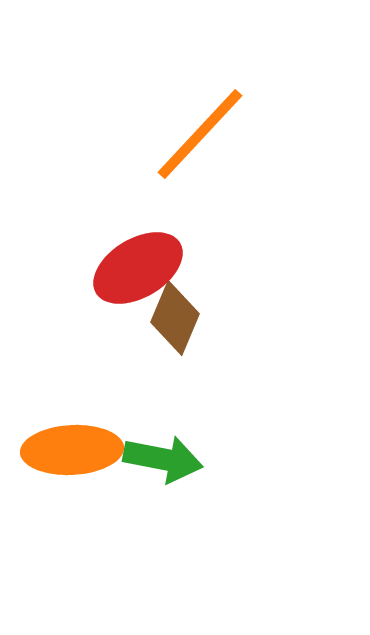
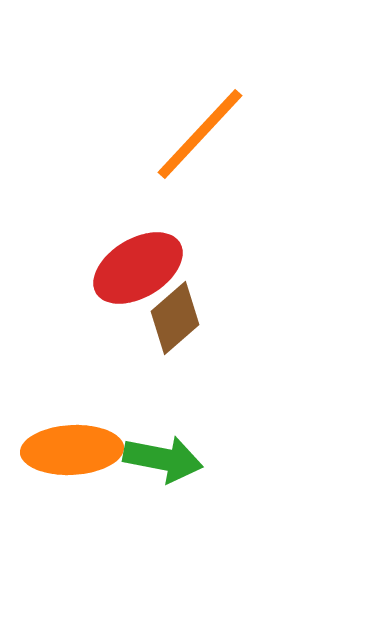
brown diamond: rotated 26 degrees clockwise
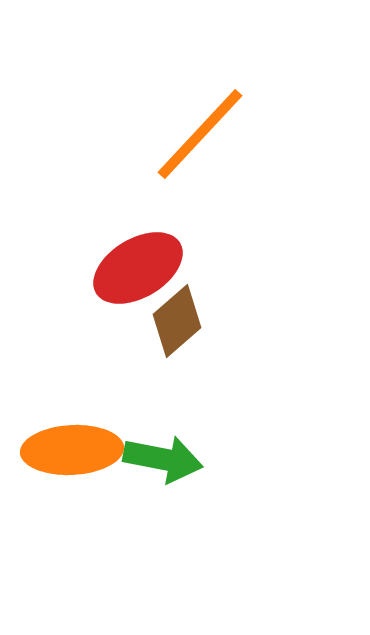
brown diamond: moved 2 px right, 3 px down
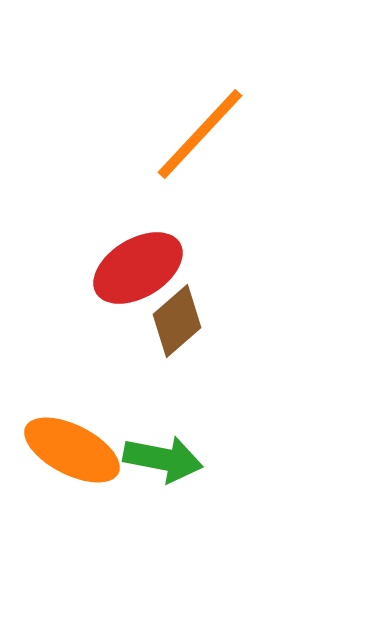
orange ellipse: rotated 30 degrees clockwise
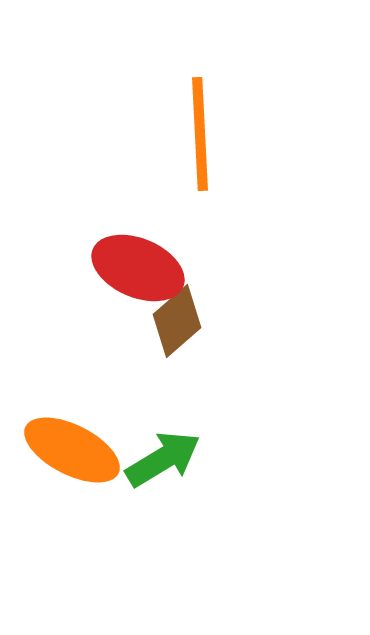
orange line: rotated 46 degrees counterclockwise
red ellipse: rotated 54 degrees clockwise
green arrow: rotated 42 degrees counterclockwise
